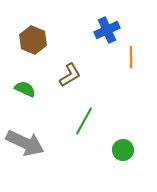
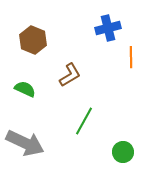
blue cross: moved 1 px right, 2 px up; rotated 10 degrees clockwise
green circle: moved 2 px down
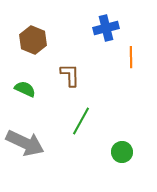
blue cross: moved 2 px left
brown L-shape: rotated 60 degrees counterclockwise
green line: moved 3 px left
green circle: moved 1 px left
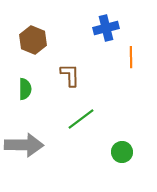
green semicircle: rotated 65 degrees clockwise
green line: moved 2 px up; rotated 24 degrees clockwise
gray arrow: moved 1 px left, 2 px down; rotated 24 degrees counterclockwise
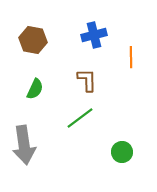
blue cross: moved 12 px left, 7 px down
brown hexagon: rotated 12 degrees counterclockwise
brown L-shape: moved 17 px right, 5 px down
green semicircle: moved 10 px right; rotated 25 degrees clockwise
green line: moved 1 px left, 1 px up
gray arrow: rotated 81 degrees clockwise
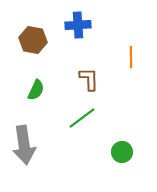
blue cross: moved 16 px left, 10 px up; rotated 10 degrees clockwise
brown L-shape: moved 2 px right, 1 px up
green semicircle: moved 1 px right, 1 px down
green line: moved 2 px right
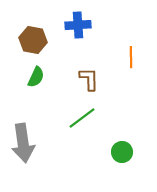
green semicircle: moved 13 px up
gray arrow: moved 1 px left, 2 px up
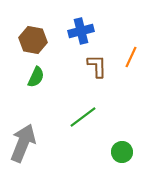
blue cross: moved 3 px right, 6 px down; rotated 10 degrees counterclockwise
orange line: rotated 25 degrees clockwise
brown L-shape: moved 8 px right, 13 px up
green line: moved 1 px right, 1 px up
gray arrow: rotated 150 degrees counterclockwise
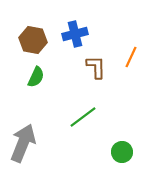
blue cross: moved 6 px left, 3 px down
brown L-shape: moved 1 px left, 1 px down
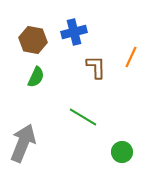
blue cross: moved 1 px left, 2 px up
green line: rotated 68 degrees clockwise
